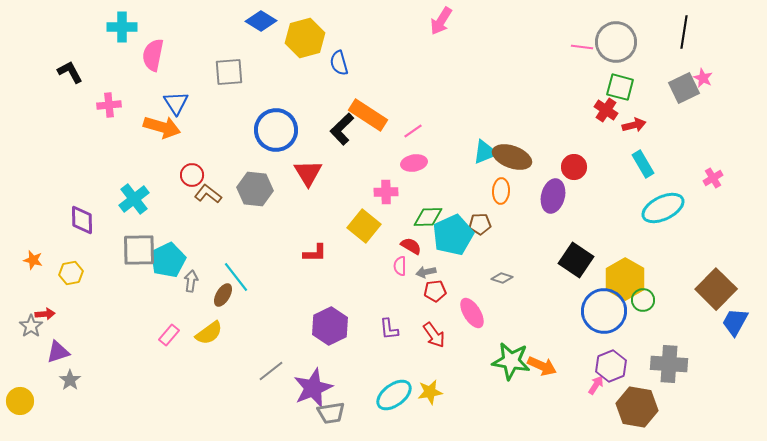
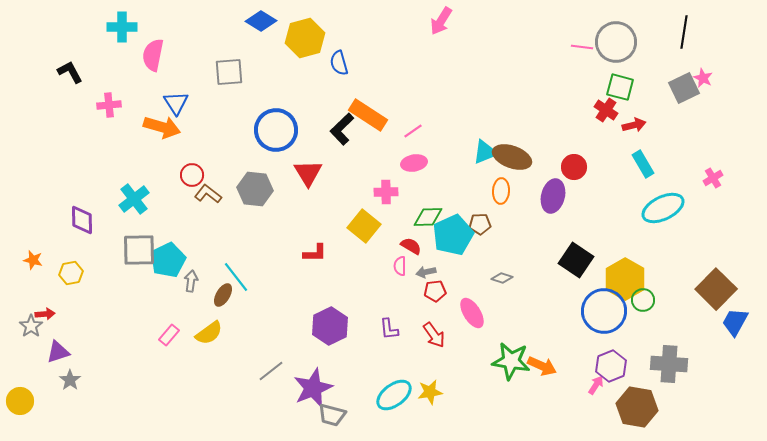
gray trapezoid at (331, 413): moved 1 px right, 2 px down; rotated 24 degrees clockwise
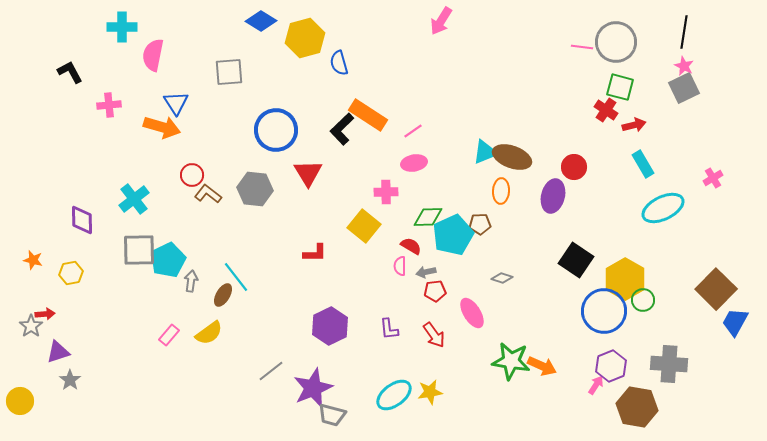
pink star at (703, 78): moved 19 px left, 12 px up
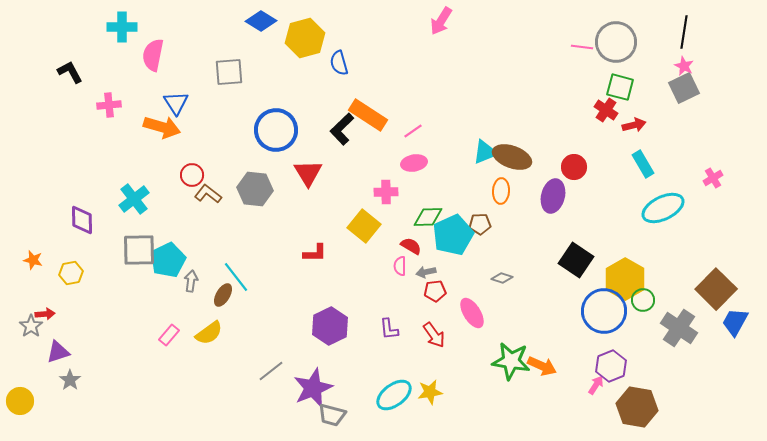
gray cross at (669, 364): moved 10 px right, 36 px up; rotated 30 degrees clockwise
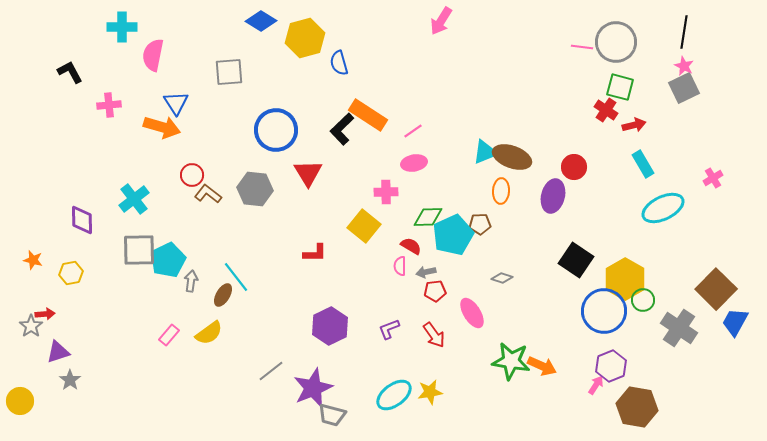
purple L-shape at (389, 329): rotated 75 degrees clockwise
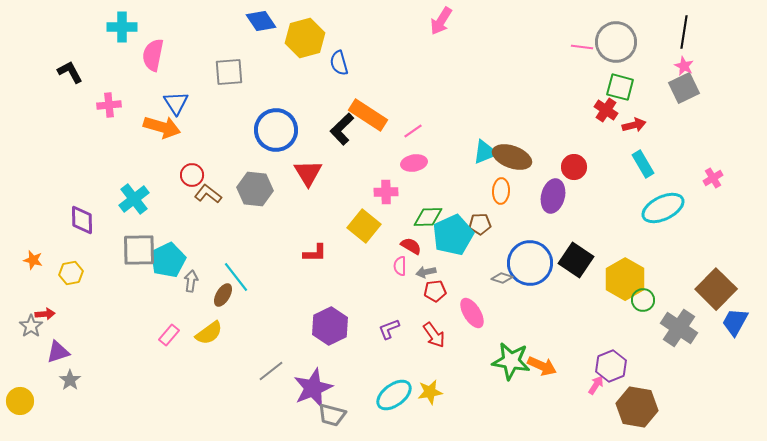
blue diamond at (261, 21): rotated 24 degrees clockwise
blue circle at (604, 311): moved 74 px left, 48 px up
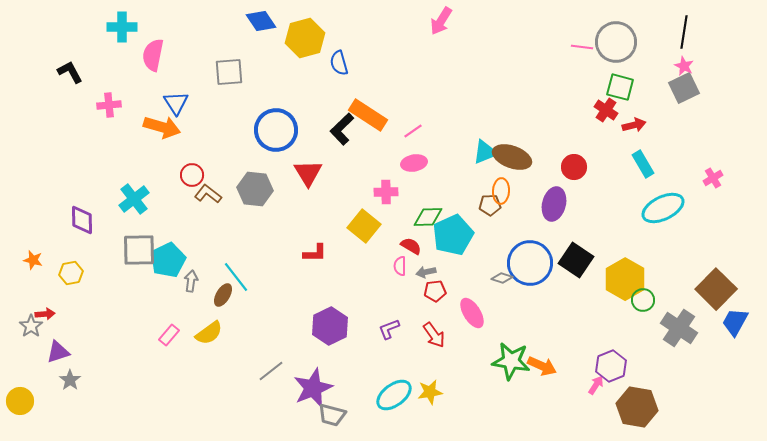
purple ellipse at (553, 196): moved 1 px right, 8 px down
brown pentagon at (480, 224): moved 10 px right, 19 px up
